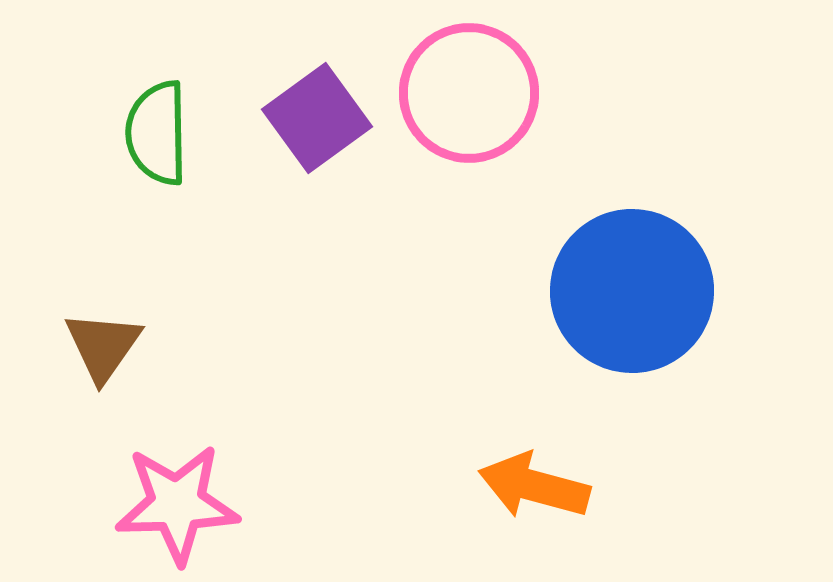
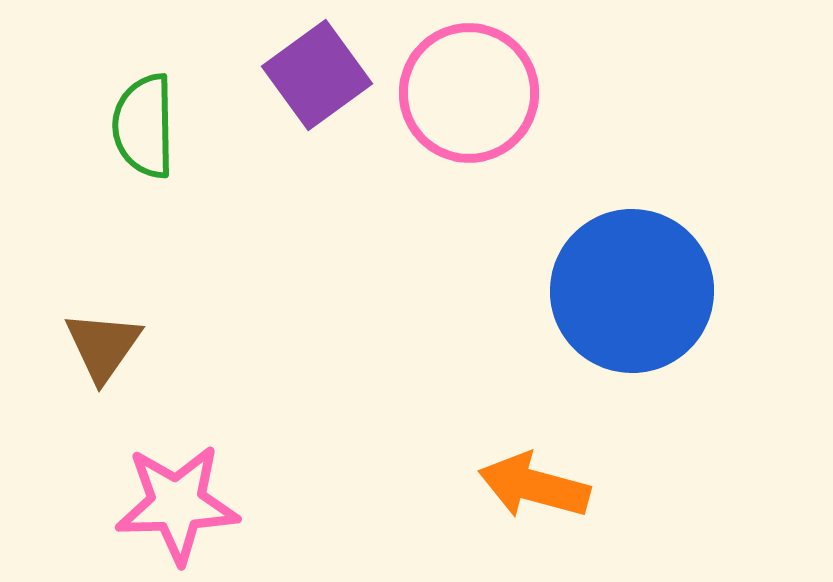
purple square: moved 43 px up
green semicircle: moved 13 px left, 7 px up
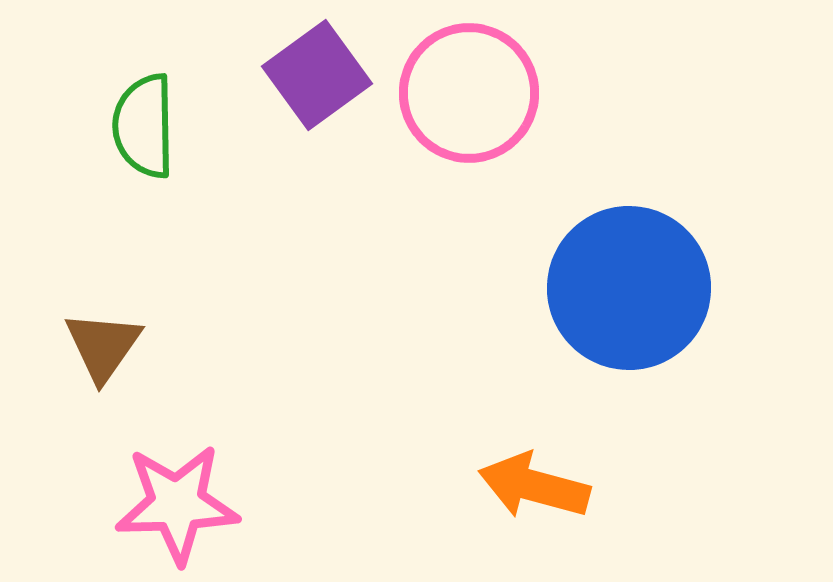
blue circle: moved 3 px left, 3 px up
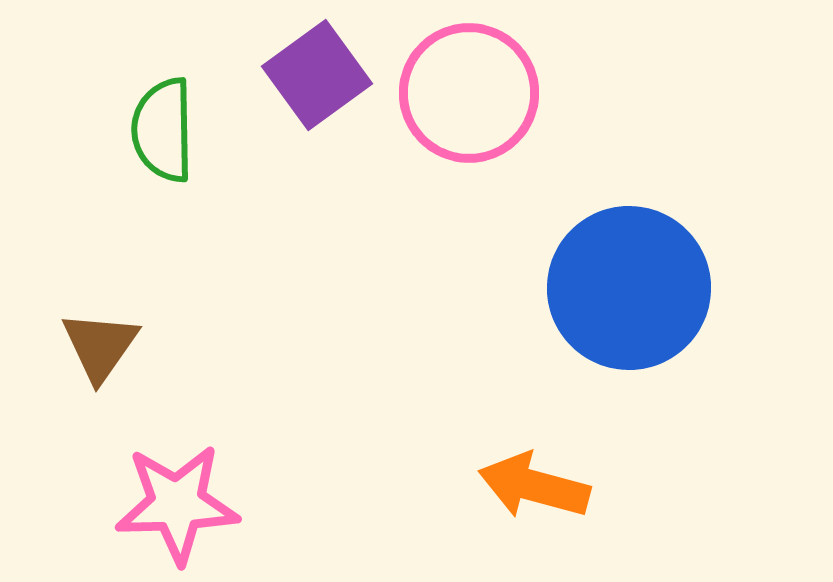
green semicircle: moved 19 px right, 4 px down
brown triangle: moved 3 px left
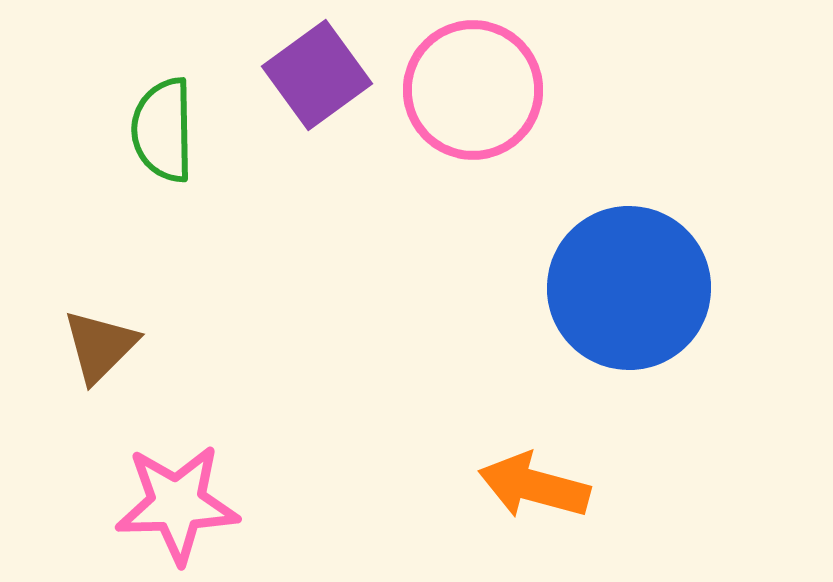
pink circle: moved 4 px right, 3 px up
brown triangle: rotated 10 degrees clockwise
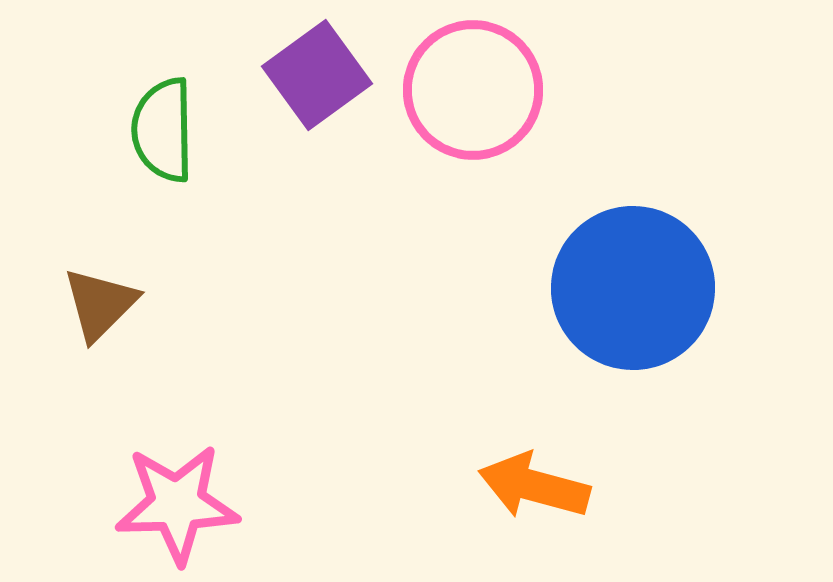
blue circle: moved 4 px right
brown triangle: moved 42 px up
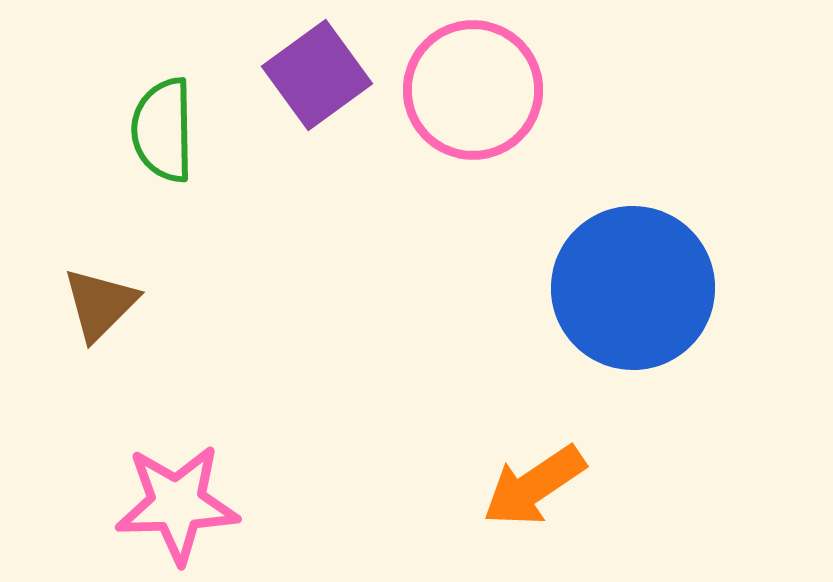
orange arrow: rotated 49 degrees counterclockwise
